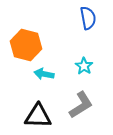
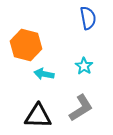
gray L-shape: moved 3 px down
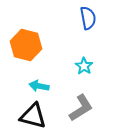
cyan arrow: moved 5 px left, 12 px down
black triangle: moved 5 px left; rotated 12 degrees clockwise
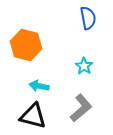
gray L-shape: rotated 8 degrees counterclockwise
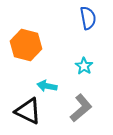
cyan arrow: moved 8 px right
black triangle: moved 5 px left, 5 px up; rotated 12 degrees clockwise
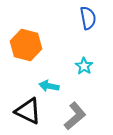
cyan arrow: moved 2 px right
gray L-shape: moved 6 px left, 8 px down
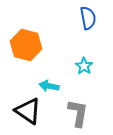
black triangle: rotated 8 degrees clockwise
gray L-shape: moved 3 px right, 3 px up; rotated 40 degrees counterclockwise
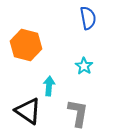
cyan arrow: rotated 84 degrees clockwise
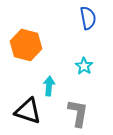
black triangle: rotated 16 degrees counterclockwise
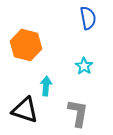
cyan arrow: moved 3 px left
black triangle: moved 3 px left, 1 px up
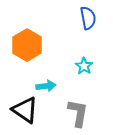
orange hexagon: moved 1 px right; rotated 16 degrees clockwise
cyan arrow: rotated 78 degrees clockwise
black triangle: rotated 16 degrees clockwise
